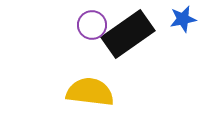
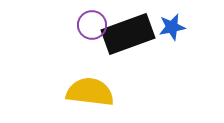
blue star: moved 11 px left, 8 px down
black rectangle: rotated 15 degrees clockwise
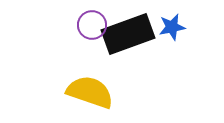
yellow semicircle: rotated 12 degrees clockwise
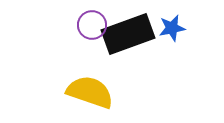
blue star: moved 1 px down
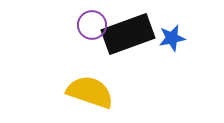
blue star: moved 10 px down
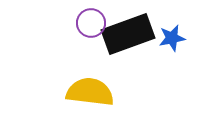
purple circle: moved 1 px left, 2 px up
yellow semicircle: rotated 12 degrees counterclockwise
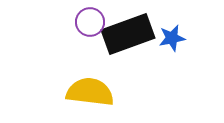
purple circle: moved 1 px left, 1 px up
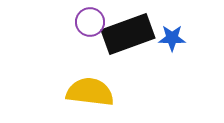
blue star: rotated 12 degrees clockwise
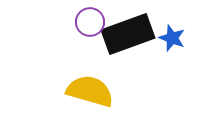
blue star: rotated 20 degrees clockwise
yellow semicircle: moved 1 px up; rotated 9 degrees clockwise
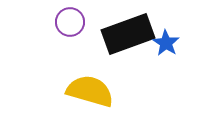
purple circle: moved 20 px left
blue star: moved 6 px left, 5 px down; rotated 12 degrees clockwise
